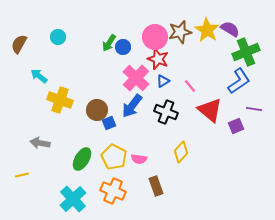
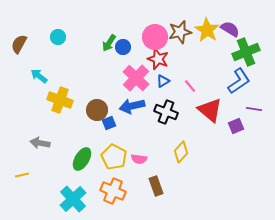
blue arrow: rotated 40 degrees clockwise
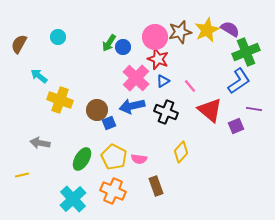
yellow star: rotated 15 degrees clockwise
